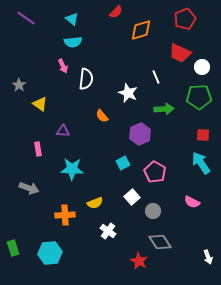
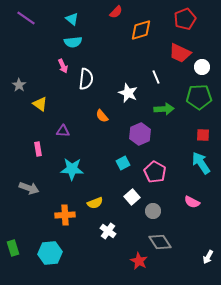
white arrow: rotated 48 degrees clockwise
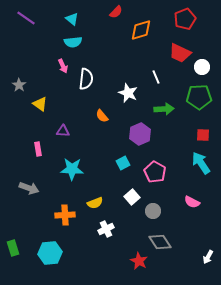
white cross: moved 2 px left, 2 px up; rotated 28 degrees clockwise
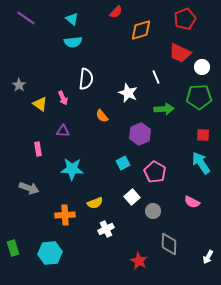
pink arrow: moved 32 px down
gray diamond: moved 9 px right, 2 px down; rotated 35 degrees clockwise
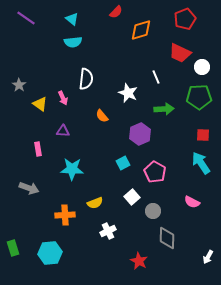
white cross: moved 2 px right, 2 px down
gray diamond: moved 2 px left, 6 px up
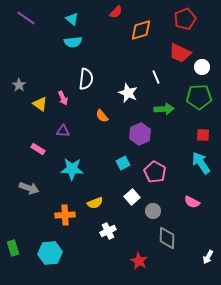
pink rectangle: rotated 48 degrees counterclockwise
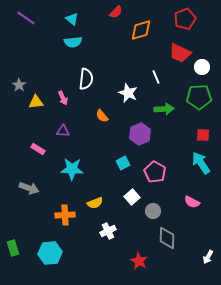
yellow triangle: moved 4 px left, 2 px up; rotated 42 degrees counterclockwise
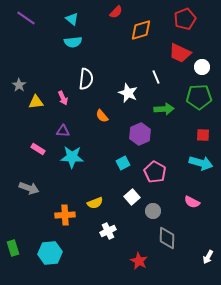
cyan arrow: rotated 140 degrees clockwise
cyan star: moved 12 px up
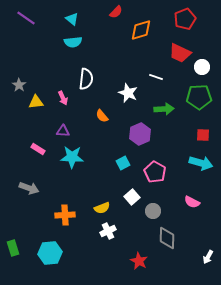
white line: rotated 48 degrees counterclockwise
yellow semicircle: moved 7 px right, 5 px down
